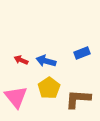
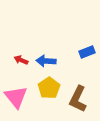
blue rectangle: moved 5 px right, 1 px up
blue arrow: rotated 12 degrees counterclockwise
brown L-shape: rotated 68 degrees counterclockwise
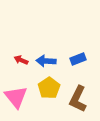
blue rectangle: moved 9 px left, 7 px down
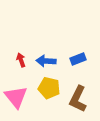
red arrow: rotated 48 degrees clockwise
yellow pentagon: rotated 25 degrees counterclockwise
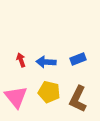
blue arrow: moved 1 px down
yellow pentagon: moved 4 px down
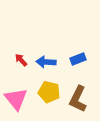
red arrow: rotated 24 degrees counterclockwise
pink triangle: moved 2 px down
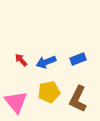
blue arrow: rotated 24 degrees counterclockwise
yellow pentagon: rotated 25 degrees counterclockwise
pink triangle: moved 3 px down
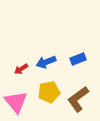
red arrow: moved 9 px down; rotated 80 degrees counterclockwise
brown L-shape: rotated 28 degrees clockwise
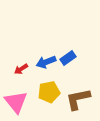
blue rectangle: moved 10 px left, 1 px up; rotated 14 degrees counterclockwise
brown L-shape: rotated 24 degrees clockwise
